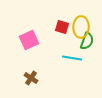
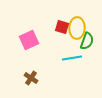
yellow ellipse: moved 4 px left, 1 px down
cyan line: rotated 18 degrees counterclockwise
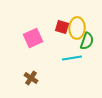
pink square: moved 4 px right, 2 px up
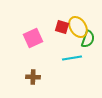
yellow ellipse: moved 1 px right, 1 px up; rotated 35 degrees counterclockwise
green semicircle: moved 1 px right, 2 px up
brown cross: moved 2 px right, 1 px up; rotated 32 degrees counterclockwise
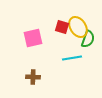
pink square: rotated 12 degrees clockwise
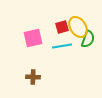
red square: rotated 32 degrees counterclockwise
cyan line: moved 10 px left, 12 px up
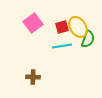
pink square: moved 15 px up; rotated 24 degrees counterclockwise
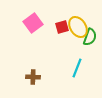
green semicircle: moved 2 px right, 2 px up
cyan line: moved 15 px right, 22 px down; rotated 60 degrees counterclockwise
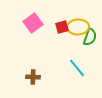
yellow ellipse: rotated 60 degrees counterclockwise
cyan line: rotated 60 degrees counterclockwise
